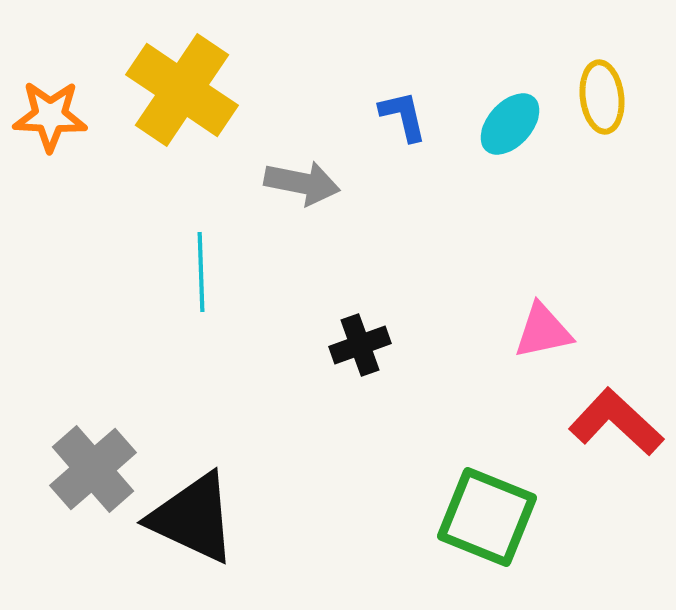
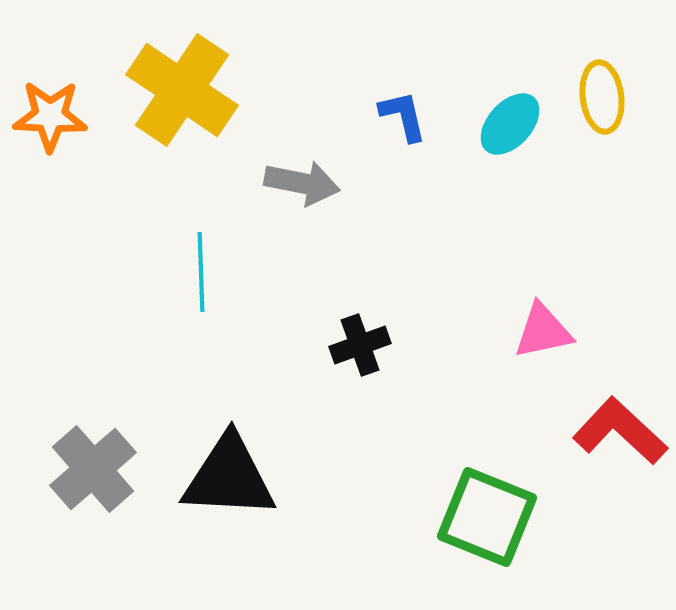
red L-shape: moved 4 px right, 9 px down
black triangle: moved 36 px right, 41 px up; rotated 22 degrees counterclockwise
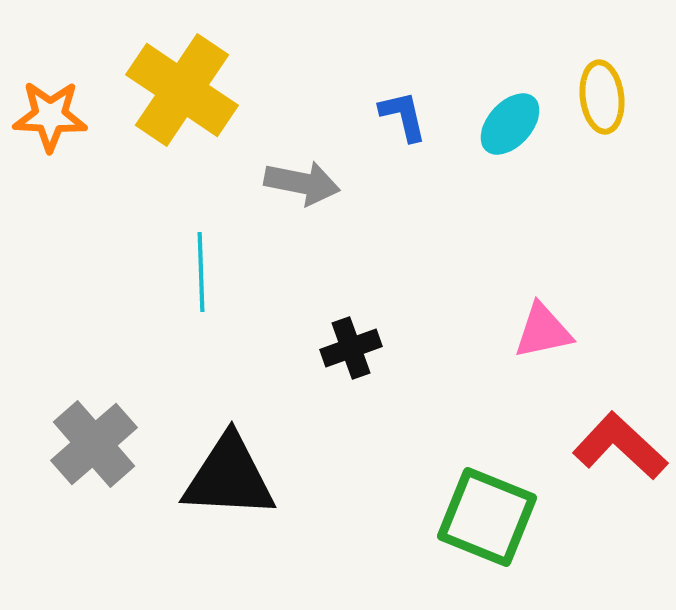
black cross: moved 9 px left, 3 px down
red L-shape: moved 15 px down
gray cross: moved 1 px right, 25 px up
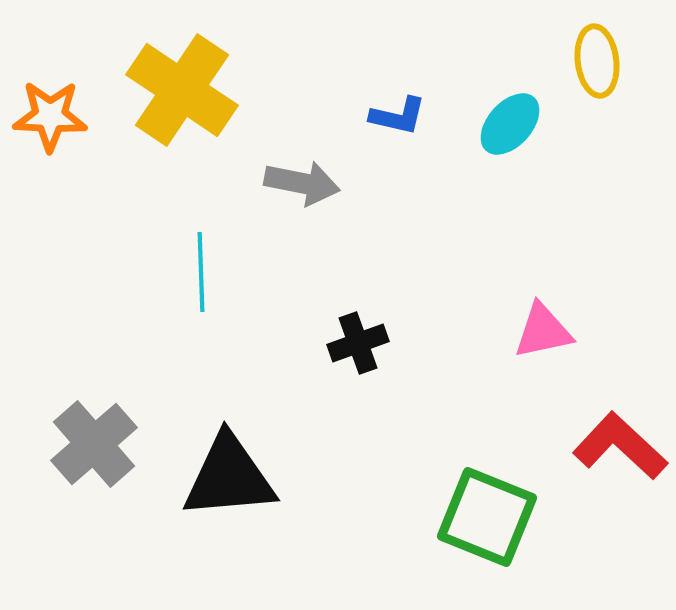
yellow ellipse: moved 5 px left, 36 px up
blue L-shape: moved 5 px left; rotated 116 degrees clockwise
black cross: moved 7 px right, 5 px up
black triangle: rotated 8 degrees counterclockwise
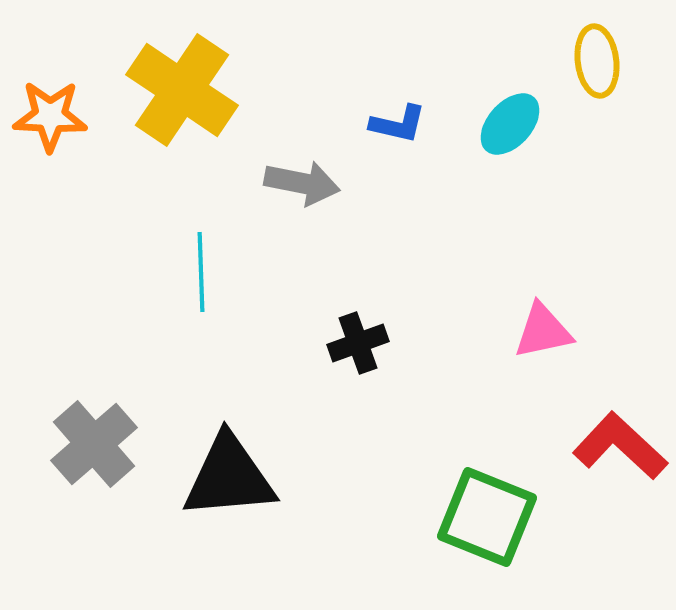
blue L-shape: moved 8 px down
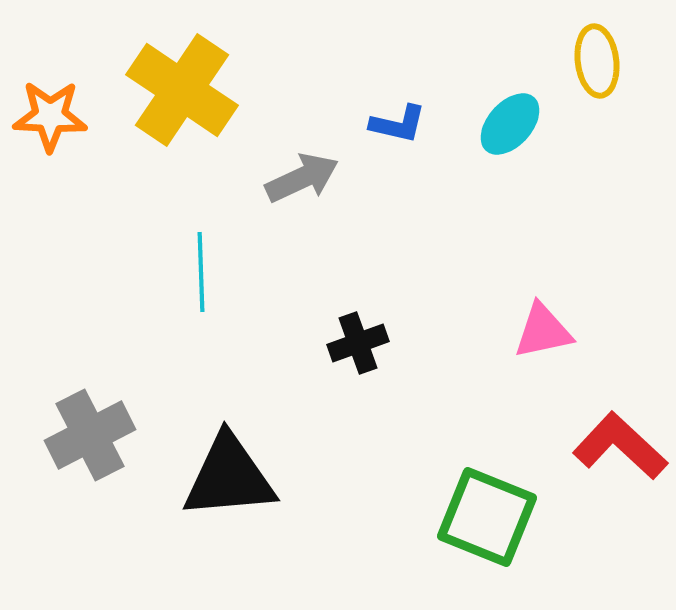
gray arrow: moved 5 px up; rotated 36 degrees counterclockwise
gray cross: moved 4 px left, 9 px up; rotated 14 degrees clockwise
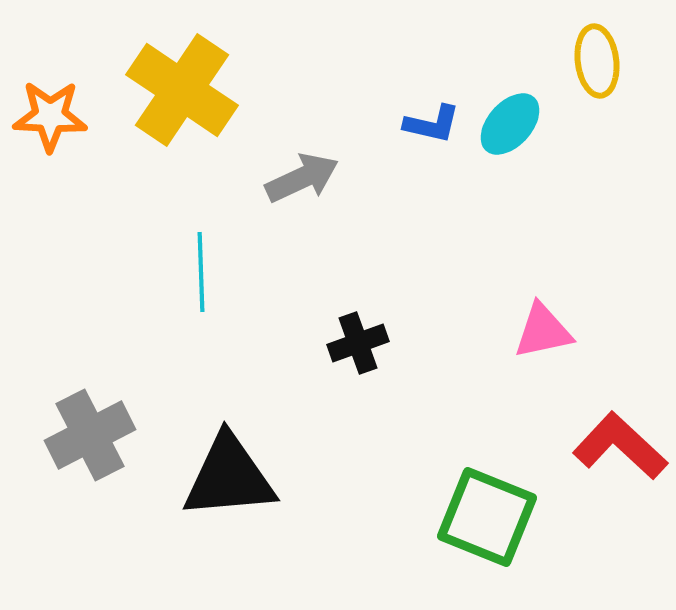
blue L-shape: moved 34 px right
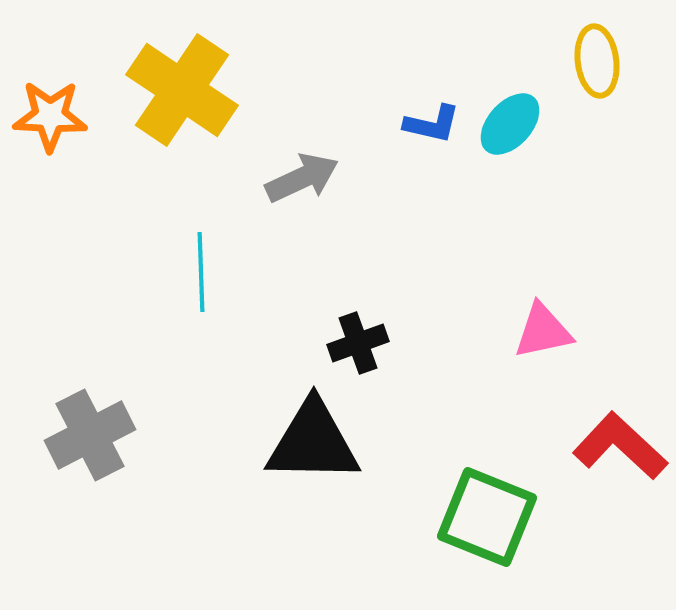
black triangle: moved 84 px right, 35 px up; rotated 6 degrees clockwise
